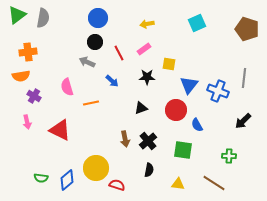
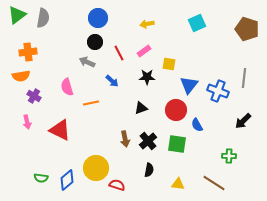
pink rectangle: moved 2 px down
green square: moved 6 px left, 6 px up
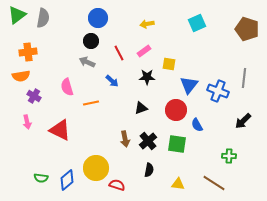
black circle: moved 4 px left, 1 px up
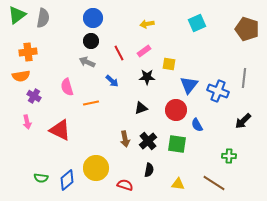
blue circle: moved 5 px left
red semicircle: moved 8 px right
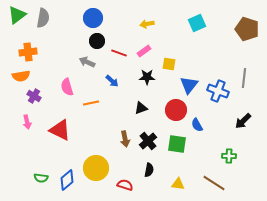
black circle: moved 6 px right
red line: rotated 42 degrees counterclockwise
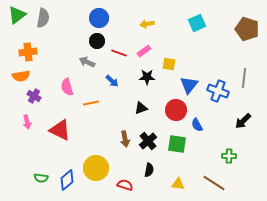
blue circle: moved 6 px right
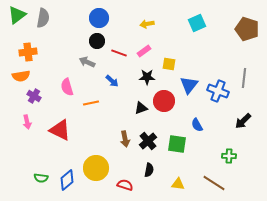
red circle: moved 12 px left, 9 px up
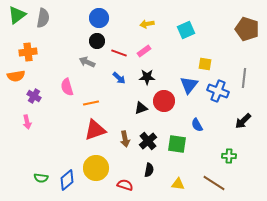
cyan square: moved 11 px left, 7 px down
yellow square: moved 36 px right
orange semicircle: moved 5 px left
blue arrow: moved 7 px right, 3 px up
red triangle: moved 35 px right; rotated 45 degrees counterclockwise
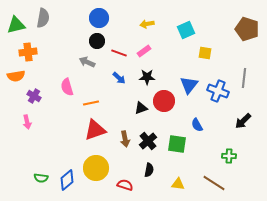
green triangle: moved 1 px left, 10 px down; rotated 24 degrees clockwise
yellow square: moved 11 px up
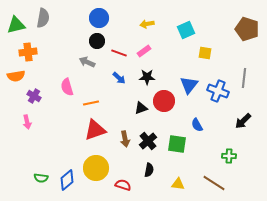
red semicircle: moved 2 px left
